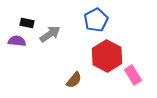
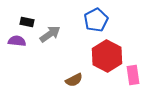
black rectangle: moved 1 px up
pink rectangle: rotated 24 degrees clockwise
brown semicircle: rotated 24 degrees clockwise
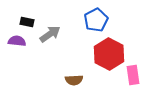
red hexagon: moved 2 px right, 2 px up
brown semicircle: rotated 24 degrees clockwise
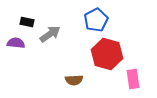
purple semicircle: moved 1 px left, 2 px down
red hexagon: moved 2 px left; rotated 12 degrees counterclockwise
pink rectangle: moved 4 px down
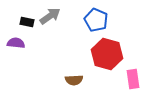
blue pentagon: rotated 20 degrees counterclockwise
gray arrow: moved 18 px up
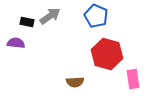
blue pentagon: moved 4 px up
brown semicircle: moved 1 px right, 2 px down
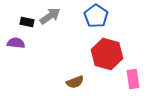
blue pentagon: rotated 10 degrees clockwise
brown semicircle: rotated 18 degrees counterclockwise
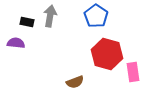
gray arrow: rotated 45 degrees counterclockwise
pink rectangle: moved 7 px up
